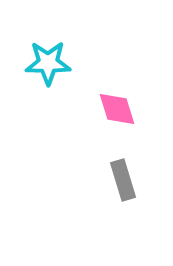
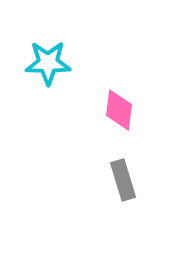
pink diamond: moved 2 px right, 1 px down; rotated 24 degrees clockwise
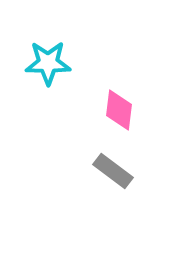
gray rectangle: moved 10 px left, 9 px up; rotated 36 degrees counterclockwise
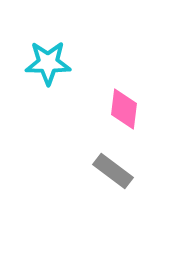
pink diamond: moved 5 px right, 1 px up
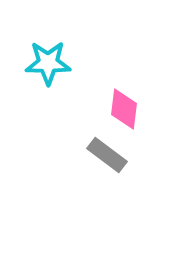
gray rectangle: moved 6 px left, 16 px up
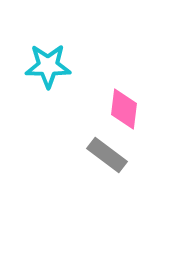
cyan star: moved 3 px down
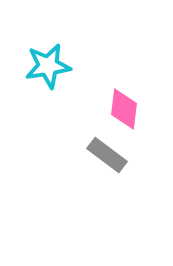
cyan star: rotated 9 degrees counterclockwise
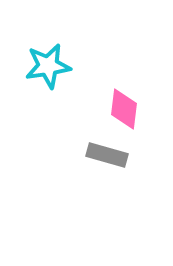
gray rectangle: rotated 21 degrees counterclockwise
